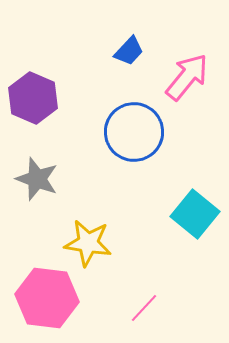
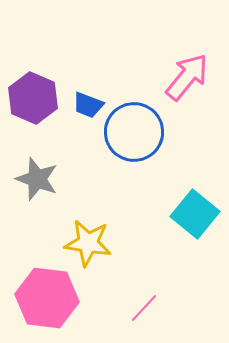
blue trapezoid: moved 41 px left, 54 px down; rotated 68 degrees clockwise
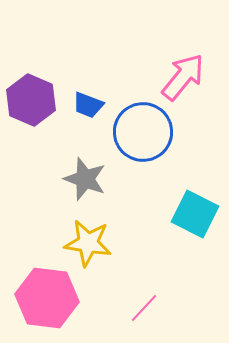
pink arrow: moved 4 px left
purple hexagon: moved 2 px left, 2 px down
blue circle: moved 9 px right
gray star: moved 48 px right
cyan square: rotated 12 degrees counterclockwise
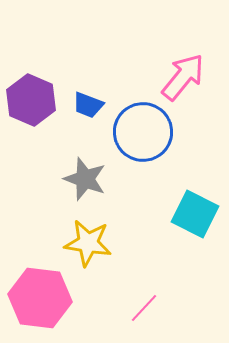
pink hexagon: moved 7 px left
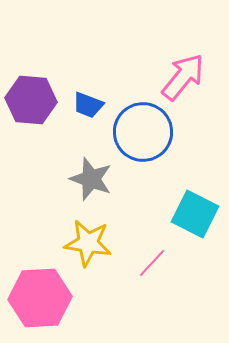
purple hexagon: rotated 18 degrees counterclockwise
gray star: moved 6 px right
pink hexagon: rotated 10 degrees counterclockwise
pink line: moved 8 px right, 45 px up
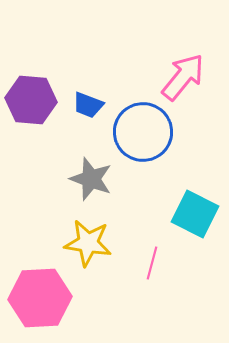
pink line: rotated 28 degrees counterclockwise
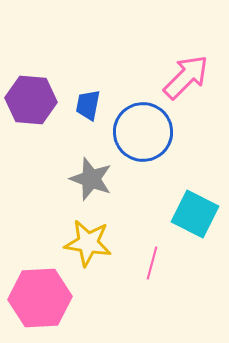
pink arrow: moved 3 px right; rotated 6 degrees clockwise
blue trapezoid: rotated 80 degrees clockwise
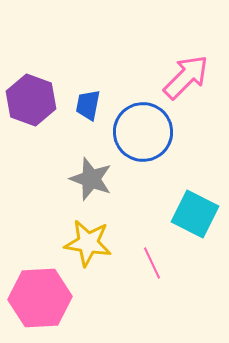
purple hexagon: rotated 15 degrees clockwise
pink line: rotated 40 degrees counterclockwise
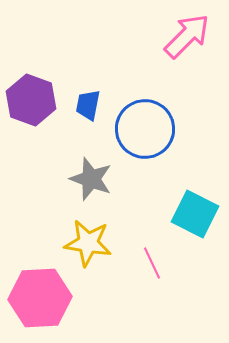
pink arrow: moved 1 px right, 41 px up
blue circle: moved 2 px right, 3 px up
